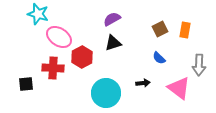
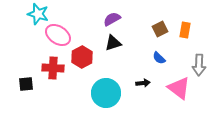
pink ellipse: moved 1 px left, 2 px up
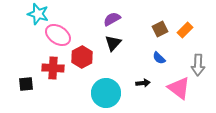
orange rectangle: rotated 35 degrees clockwise
black triangle: rotated 30 degrees counterclockwise
gray arrow: moved 1 px left
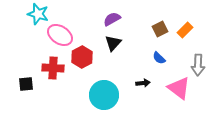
pink ellipse: moved 2 px right
cyan circle: moved 2 px left, 2 px down
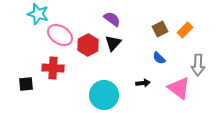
purple semicircle: rotated 66 degrees clockwise
red hexagon: moved 6 px right, 12 px up
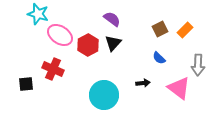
red cross: moved 1 px down; rotated 20 degrees clockwise
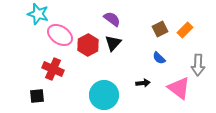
black square: moved 11 px right, 12 px down
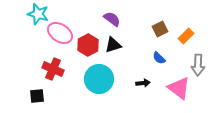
orange rectangle: moved 1 px right, 6 px down
pink ellipse: moved 2 px up
black triangle: moved 2 px down; rotated 30 degrees clockwise
cyan circle: moved 5 px left, 16 px up
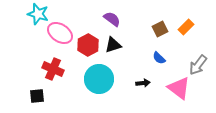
orange rectangle: moved 9 px up
gray arrow: rotated 35 degrees clockwise
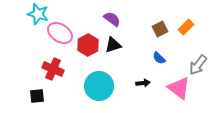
cyan circle: moved 7 px down
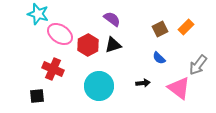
pink ellipse: moved 1 px down
